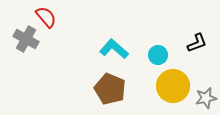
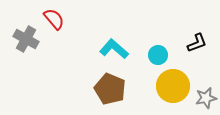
red semicircle: moved 8 px right, 2 px down
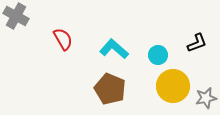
red semicircle: moved 9 px right, 20 px down; rotated 10 degrees clockwise
gray cross: moved 10 px left, 23 px up
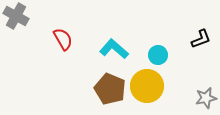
black L-shape: moved 4 px right, 4 px up
yellow circle: moved 26 px left
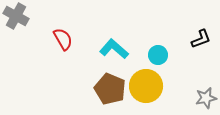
yellow circle: moved 1 px left
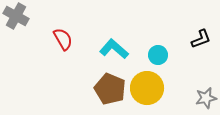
yellow circle: moved 1 px right, 2 px down
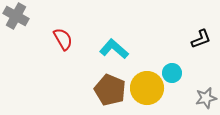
cyan circle: moved 14 px right, 18 px down
brown pentagon: moved 1 px down
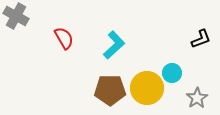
red semicircle: moved 1 px right, 1 px up
cyan L-shape: moved 4 px up; rotated 96 degrees clockwise
brown pentagon: rotated 24 degrees counterclockwise
gray star: moved 9 px left; rotated 20 degrees counterclockwise
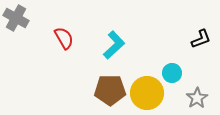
gray cross: moved 2 px down
yellow circle: moved 5 px down
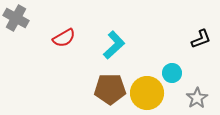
red semicircle: rotated 90 degrees clockwise
brown pentagon: moved 1 px up
